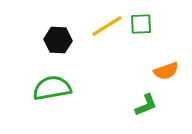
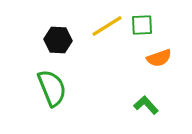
green square: moved 1 px right, 1 px down
orange semicircle: moved 7 px left, 13 px up
green semicircle: rotated 78 degrees clockwise
green L-shape: rotated 110 degrees counterclockwise
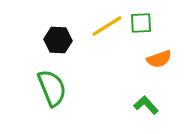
green square: moved 1 px left, 2 px up
orange semicircle: moved 1 px down
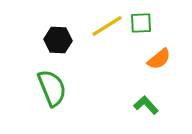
orange semicircle: rotated 20 degrees counterclockwise
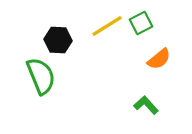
green square: rotated 25 degrees counterclockwise
green semicircle: moved 11 px left, 12 px up
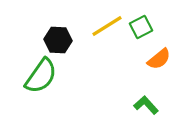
green square: moved 4 px down
green semicircle: rotated 57 degrees clockwise
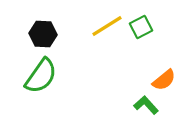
black hexagon: moved 15 px left, 6 px up
orange semicircle: moved 5 px right, 21 px down
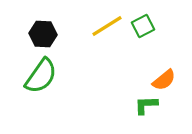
green square: moved 2 px right, 1 px up
green L-shape: rotated 50 degrees counterclockwise
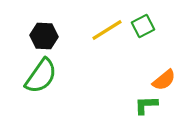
yellow line: moved 4 px down
black hexagon: moved 1 px right, 2 px down
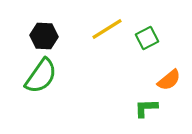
green square: moved 4 px right, 12 px down
yellow line: moved 1 px up
orange semicircle: moved 5 px right
green L-shape: moved 3 px down
